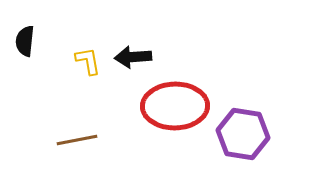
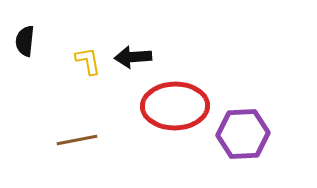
purple hexagon: rotated 12 degrees counterclockwise
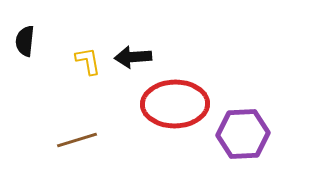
red ellipse: moved 2 px up
brown line: rotated 6 degrees counterclockwise
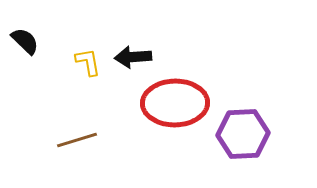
black semicircle: rotated 128 degrees clockwise
yellow L-shape: moved 1 px down
red ellipse: moved 1 px up
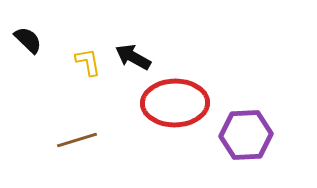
black semicircle: moved 3 px right, 1 px up
black arrow: rotated 33 degrees clockwise
purple hexagon: moved 3 px right, 1 px down
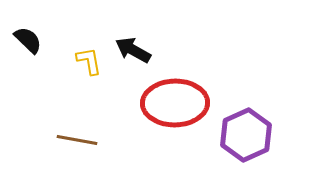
black arrow: moved 7 px up
yellow L-shape: moved 1 px right, 1 px up
purple hexagon: rotated 21 degrees counterclockwise
brown line: rotated 27 degrees clockwise
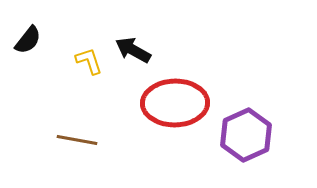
black semicircle: rotated 84 degrees clockwise
yellow L-shape: rotated 8 degrees counterclockwise
